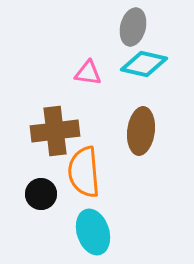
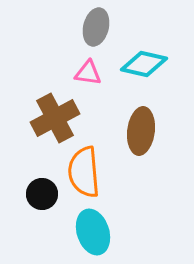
gray ellipse: moved 37 px left
brown cross: moved 13 px up; rotated 21 degrees counterclockwise
black circle: moved 1 px right
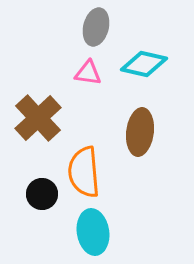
brown cross: moved 17 px left; rotated 15 degrees counterclockwise
brown ellipse: moved 1 px left, 1 px down
cyan ellipse: rotated 9 degrees clockwise
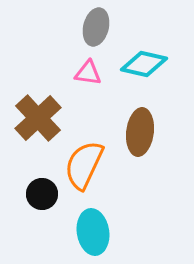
orange semicircle: moved 7 px up; rotated 30 degrees clockwise
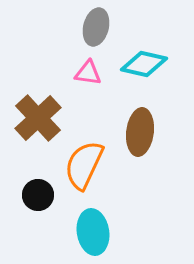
black circle: moved 4 px left, 1 px down
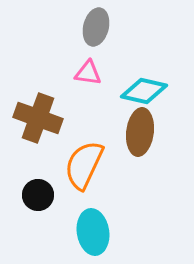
cyan diamond: moved 27 px down
brown cross: rotated 27 degrees counterclockwise
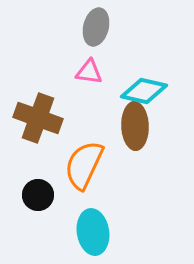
pink triangle: moved 1 px right, 1 px up
brown ellipse: moved 5 px left, 6 px up; rotated 9 degrees counterclockwise
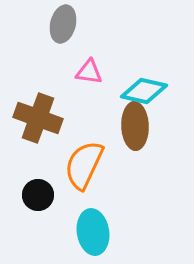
gray ellipse: moved 33 px left, 3 px up
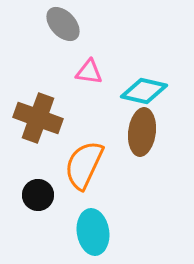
gray ellipse: rotated 57 degrees counterclockwise
brown ellipse: moved 7 px right, 6 px down; rotated 9 degrees clockwise
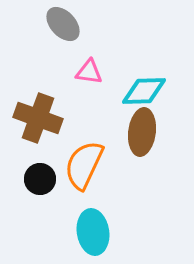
cyan diamond: rotated 15 degrees counterclockwise
black circle: moved 2 px right, 16 px up
